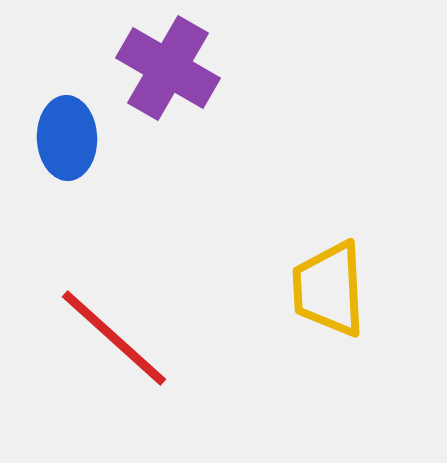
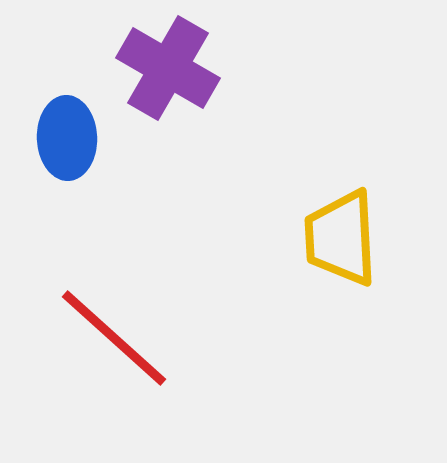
yellow trapezoid: moved 12 px right, 51 px up
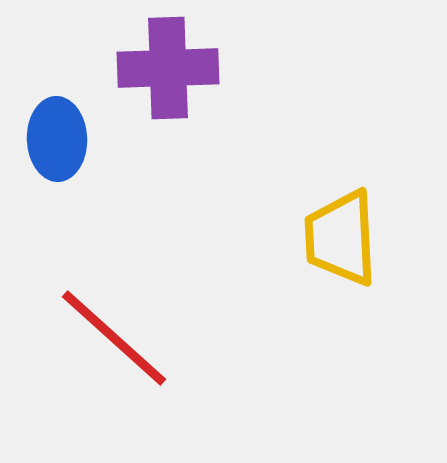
purple cross: rotated 32 degrees counterclockwise
blue ellipse: moved 10 px left, 1 px down
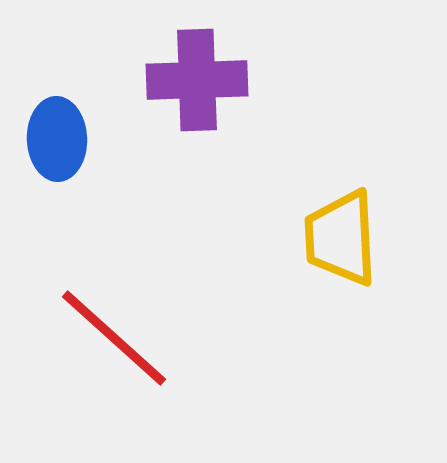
purple cross: moved 29 px right, 12 px down
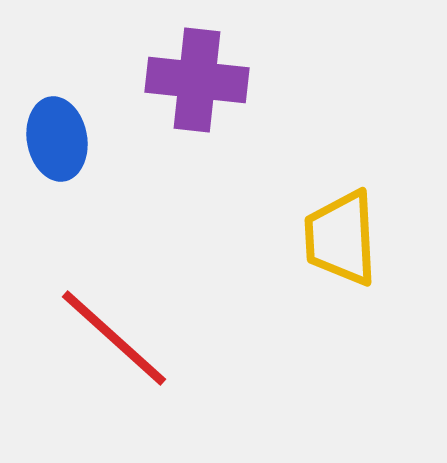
purple cross: rotated 8 degrees clockwise
blue ellipse: rotated 8 degrees counterclockwise
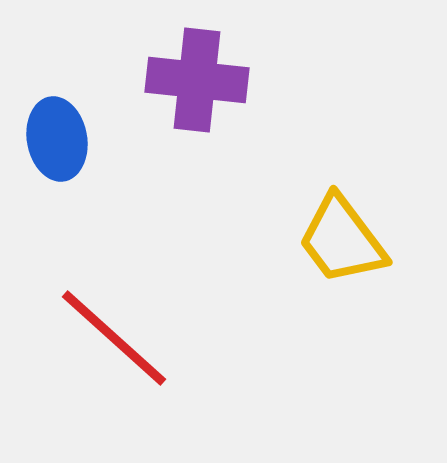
yellow trapezoid: moved 1 px right, 2 px down; rotated 34 degrees counterclockwise
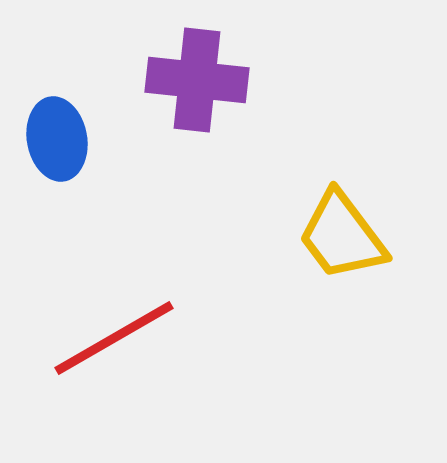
yellow trapezoid: moved 4 px up
red line: rotated 72 degrees counterclockwise
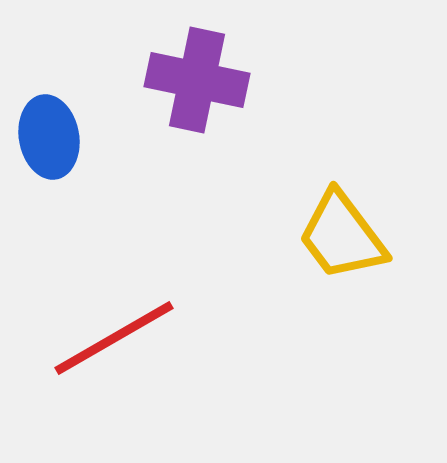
purple cross: rotated 6 degrees clockwise
blue ellipse: moved 8 px left, 2 px up
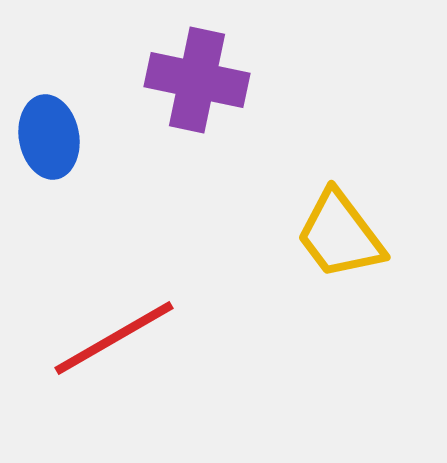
yellow trapezoid: moved 2 px left, 1 px up
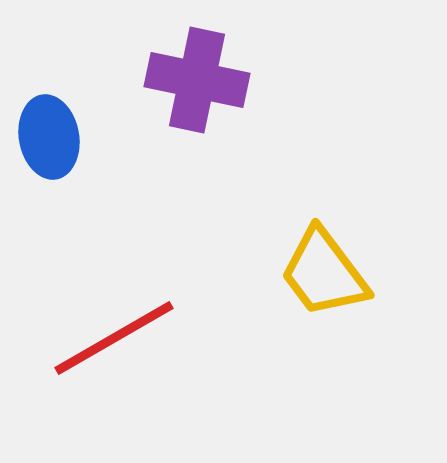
yellow trapezoid: moved 16 px left, 38 px down
